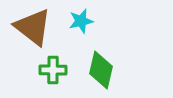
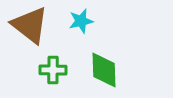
brown triangle: moved 3 px left, 2 px up
green diamond: moved 3 px right; rotated 15 degrees counterclockwise
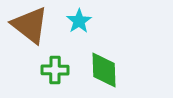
cyan star: moved 2 px left; rotated 20 degrees counterclockwise
green cross: moved 2 px right
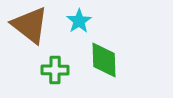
green diamond: moved 10 px up
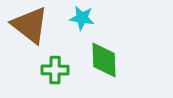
cyan star: moved 3 px right, 3 px up; rotated 30 degrees counterclockwise
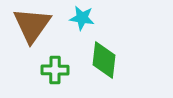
brown triangle: moved 2 px right; rotated 27 degrees clockwise
green diamond: rotated 9 degrees clockwise
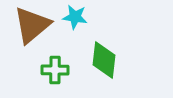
cyan star: moved 7 px left, 1 px up
brown triangle: rotated 15 degrees clockwise
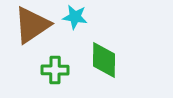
brown triangle: rotated 6 degrees clockwise
green diamond: rotated 6 degrees counterclockwise
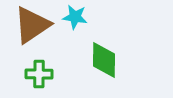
green cross: moved 16 px left, 4 px down
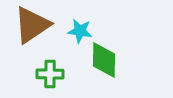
cyan star: moved 5 px right, 14 px down
green cross: moved 11 px right
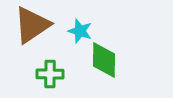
cyan star: rotated 10 degrees clockwise
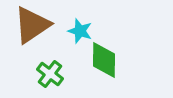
green cross: rotated 36 degrees clockwise
